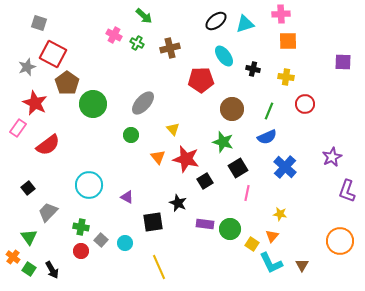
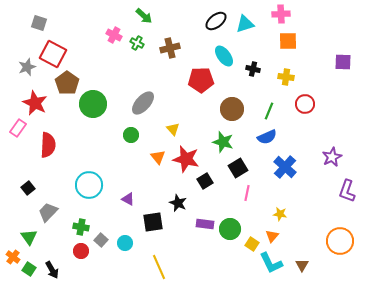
red semicircle at (48, 145): rotated 50 degrees counterclockwise
purple triangle at (127, 197): moved 1 px right, 2 px down
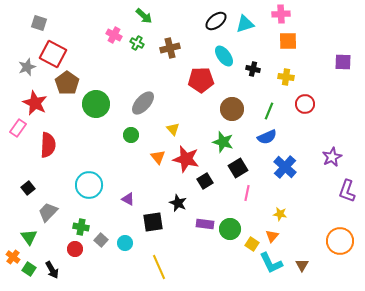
green circle at (93, 104): moved 3 px right
red circle at (81, 251): moved 6 px left, 2 px up
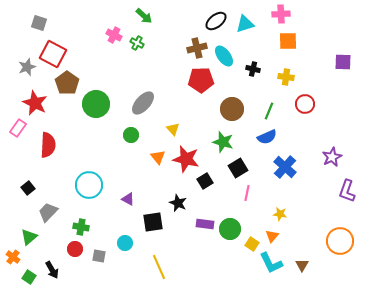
brown cross at (170, 48): moved 27 px right
green triangle at (29, 237): rotated 24 degrees clockwise
gray square at (101, 240): moved 2 px left, 16 px down; rotated 32 degrees counterclockwise
green square at (29, 269): moved 8 px down
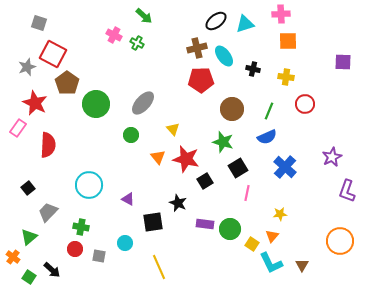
yellow star at (280, 214): rotated 16 degrees counterclockwise
black arrow at (52, 270): rotated 18 degrees counterclockwise
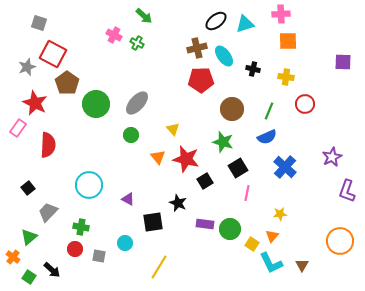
gray ellipse at (143, 103): moved 6 px left
yellow line at (159, 267): rotated 55 degrees clockwise
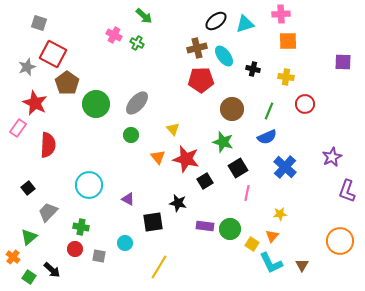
black star at (178, 203): rotated 12 degrees counterclockwise
purple rectangle at (205, 224): moved 2 px down
